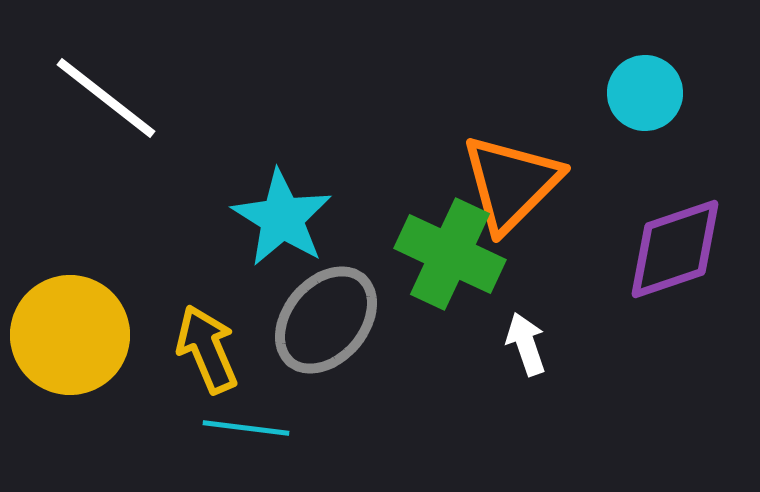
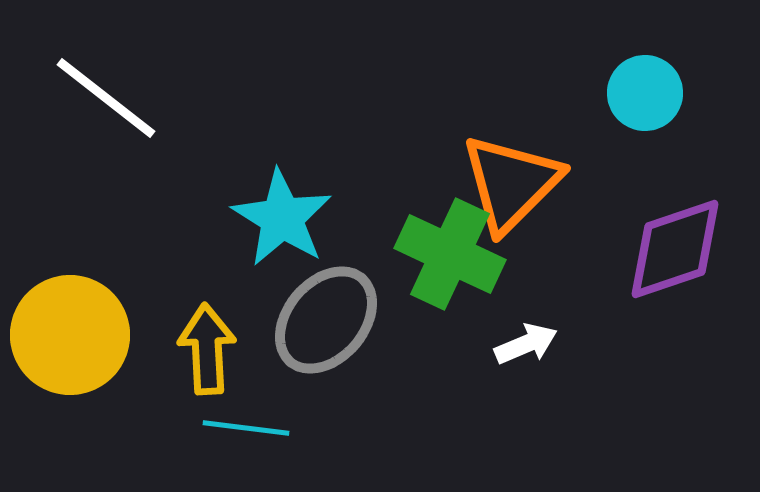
white arrow: rotated 86 degrees clockwise
yellow arrow: rotated 20 degrees clockwise
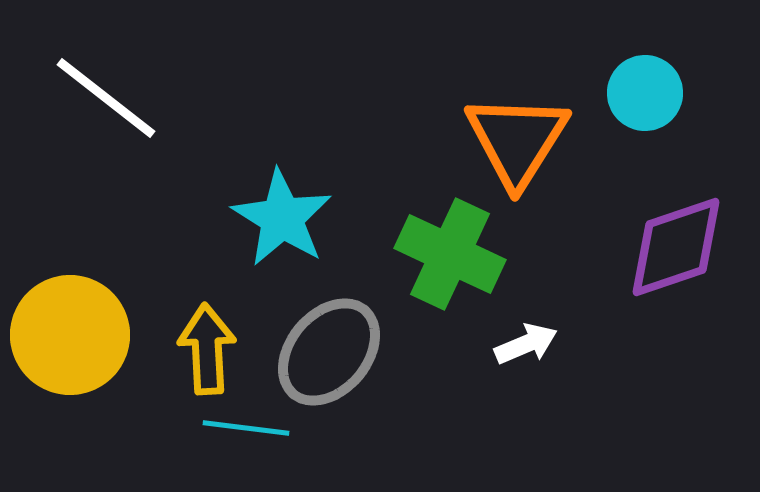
orange triangle: moved 6 px right, 43 px up; rotated 13 degrees counterclockwise
purple diamond: moved 1 px right, 2 px up
gray ellipse: moved 3 px right, 32 px down
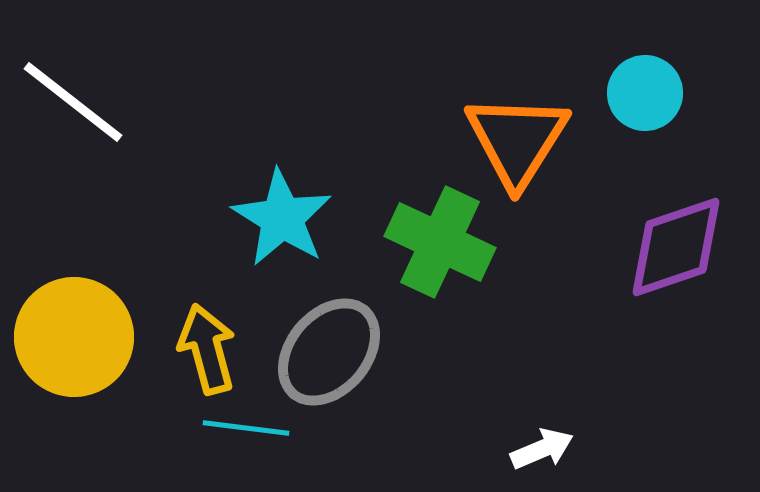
white line: moved 33 px left, 4 px down
green cross: moved 10 px left, 12 px up
yellow circle: moved 4 px right, 2 px down
white arrow: moved 16 px right, 105 px down
yellow arrow: rotated 12 degrees counterclockwise
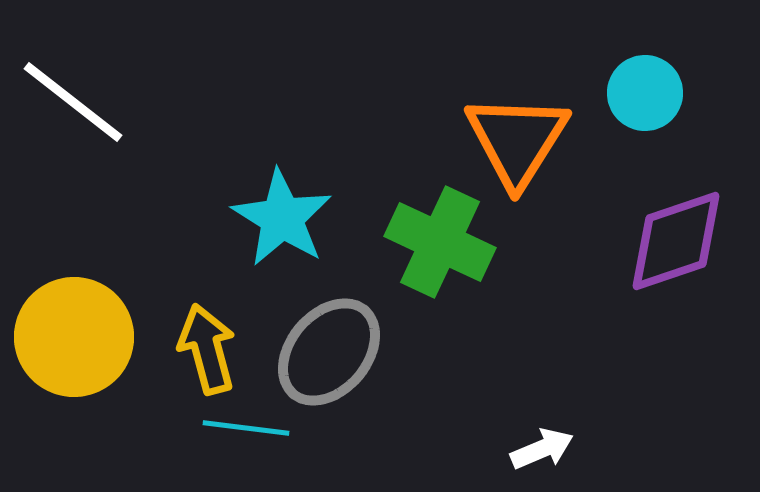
purple diamond: moved 6 px up
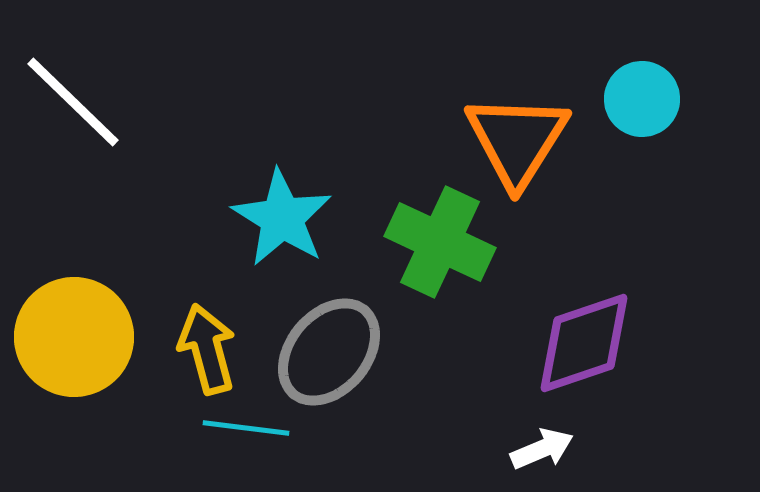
cyan circle: moved 3 px left, 6 px down
white line: rotated 6 degrees clockwise
purple diamond: moved 92 px left, 102 px down
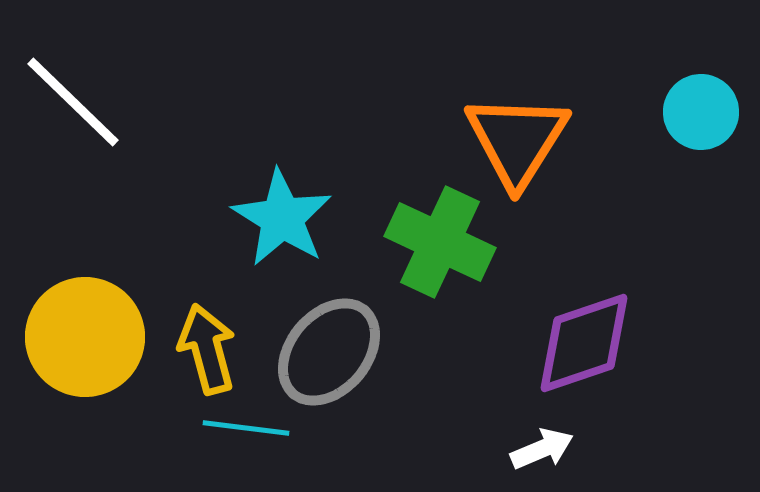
cyan circle: moved 59 px right, 13 px down
yellow circle: moved 11 px right
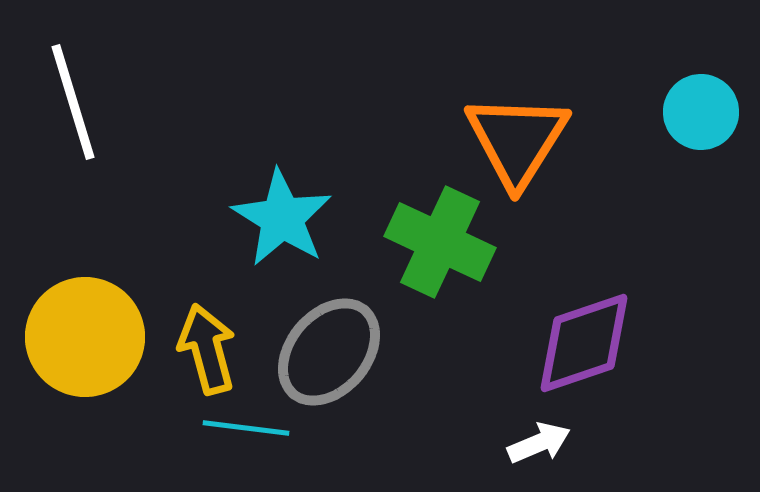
white line: rotated 29 degrees clockwise
white arrow: moved 3 px left, 6 px up
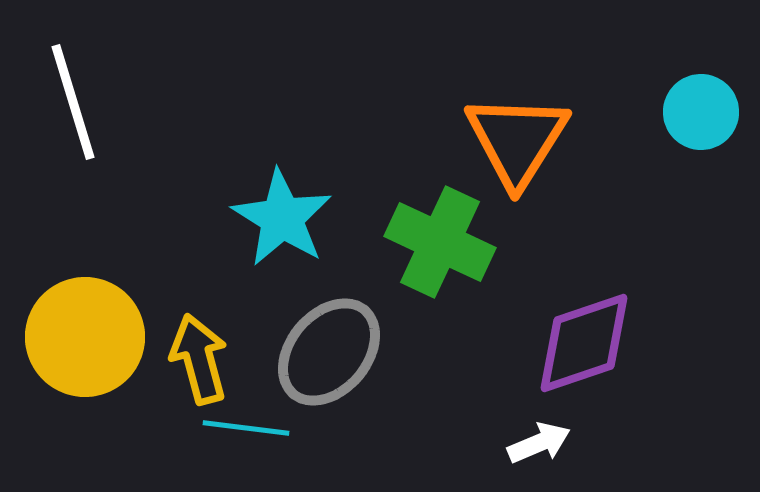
yellow arrow: moved 8 px left, 10 px down
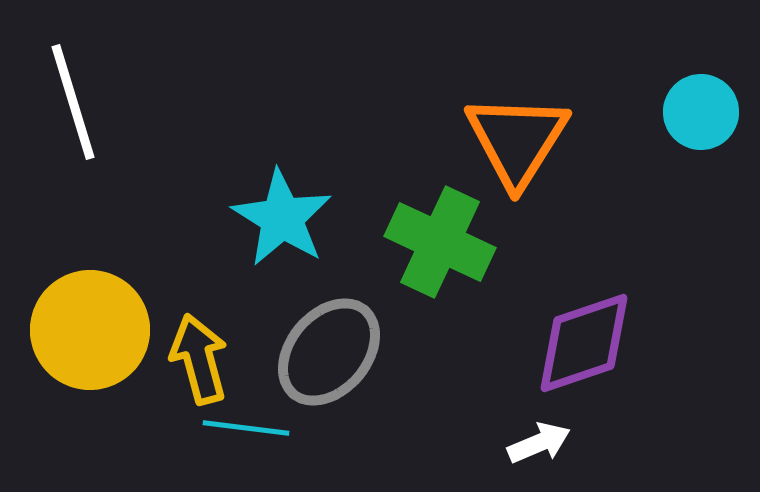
yellow circle: moved 5 px right, 7 px up
